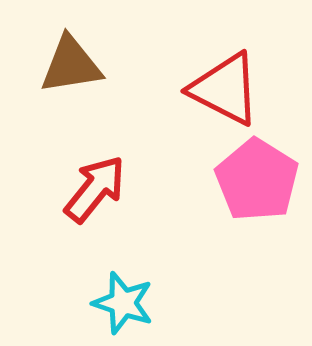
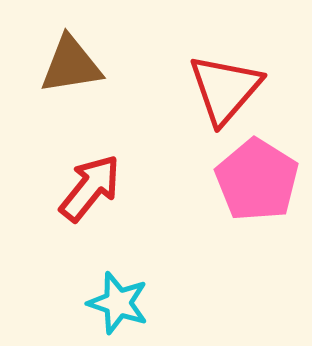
red triangle: rotated 44 degrees clockwise
red arrow: moved 5 px left, 1 px up
cyan star: moved 5 px left
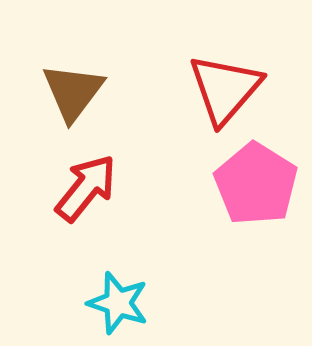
brown triangle: moved 2 px right, 27 px down; rotated 44 degrees counterclockwise
pink pentagon: moved 1 px left, 4 px down
red arrow: moved 4 px left
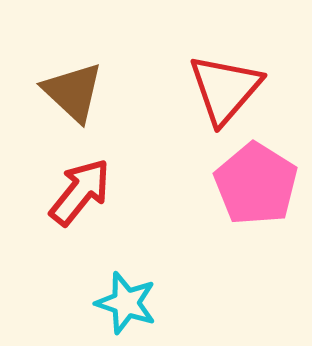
brown triangle: rotated 24 degrees counterclockwise
red arrow: moved 6 px left, 4 px down
cyan star: moved 8 px right
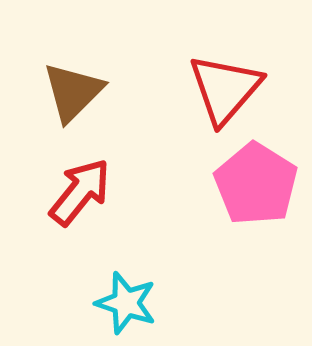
brown triangle: rotated 32 degrees clockwise
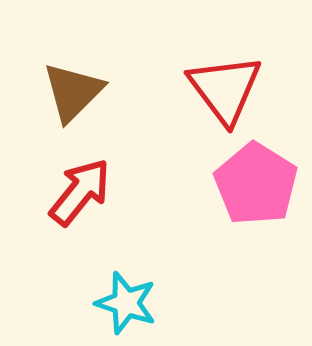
red triangle: rotated 18 degrees counterclockwise
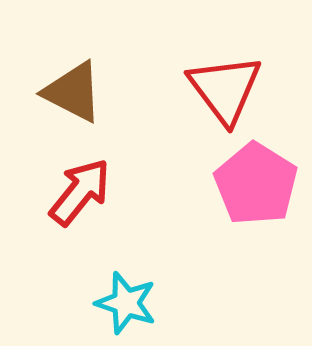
brown triangle: rotated 48 degrees counterclockwise
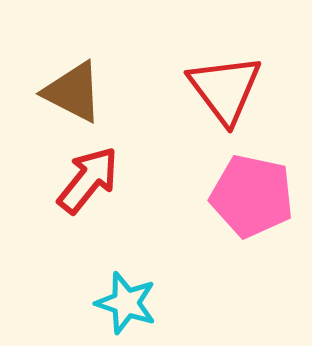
pink pentagon: moved 4 px left, 12 px down; rotated 20 degrees counterclockwise
red arrow: moved 8 px right, 12 px up
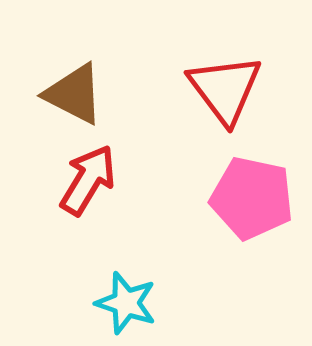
brown triangle: moved 1 px right, 2 px down
red arrow: rotated 8 degrees counterclockwise
pink pentagon: moved 2 px down
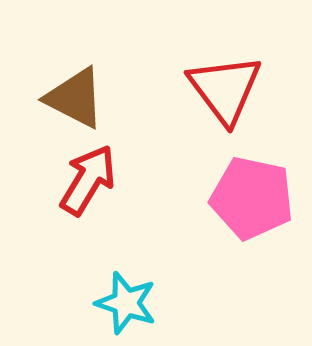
brown triangle: moved 1 px right, 4 px down
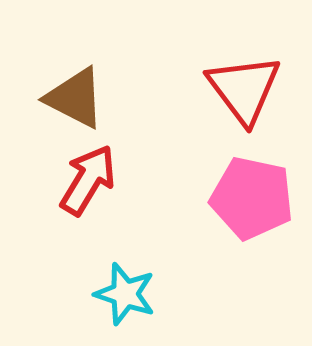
red triangle: moved 19 px right
cyan star: moved 1 px left, 9 px up
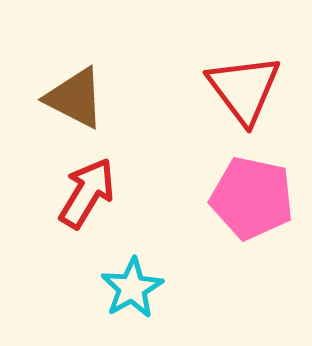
red arrow: moved 1 px left, 13 px down
cyan star: moved 7 px right, 6 px up; rotated 24 degrees clockwise
